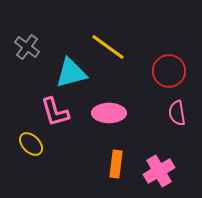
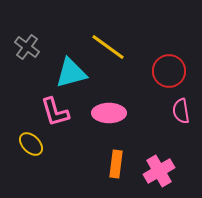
pink semicircle: moved 4 px right, 2 px up
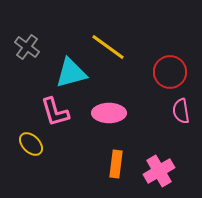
red circle: moved 1 px right, 1 px down
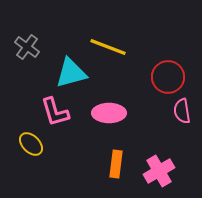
yellow line: rotated 15 degrees counterclockwise
red circle: moved 2 px left, 5 px down
pink semicircle: moved 1 px right
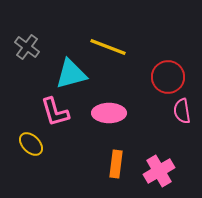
cyan triangle: moved 1 px down
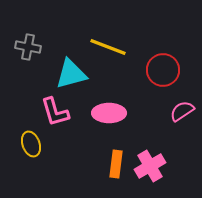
gray cross: moved 1 px right; rotated 25 degrees counterclockwise
red circle: moved 5 px left, 7 px up
pink semicircle: rotated 65 degrees clockwise
yellow ellipse: rotated 25 degrees clockwise
pink cross: moved 9 px left, 5 px up
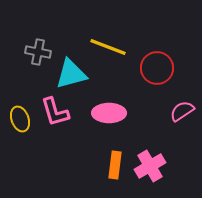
gray cross: moved 10 px right, 5 px down
red circle: moved 6 px left, 2 px up
yellow ellipse: moved 11 px left, 25 px up
orange rectangle: moved 1 px left, 1 px down
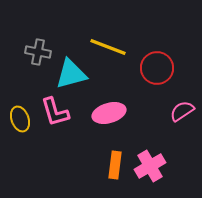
pink ellipse: rotated 16 degrees counterclockwise
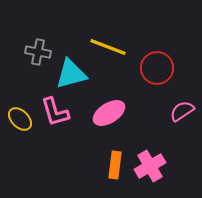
pink ellipse: rotated 16 degrees counterclockwise
yellow ellipse: rotated 25 degrees counterclockwise
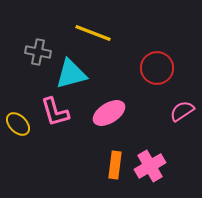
yellow line: moved 15 px left, 14 px up
yellow ellipse: moved 2 px left, 5 px down
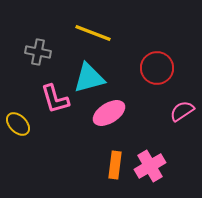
cyan triangle: moved 18 px right, 4 px down
pink L-shape: moved 13 px up
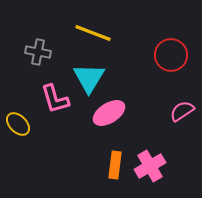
red circle: moved 14 px right, 13 px up
cyan triangle: rotated 44 degrees counterclockwise
